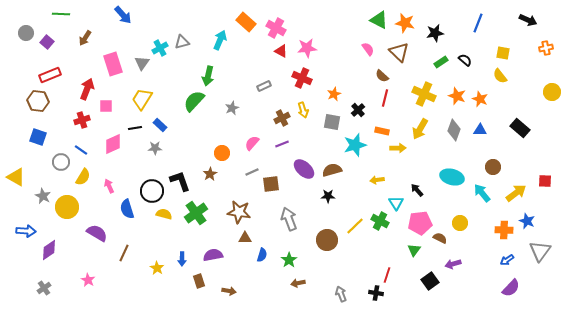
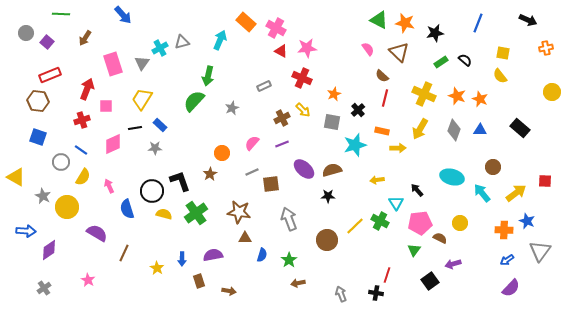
yellow arrow at (303, 110): rotated 28 degrees counterclockwise
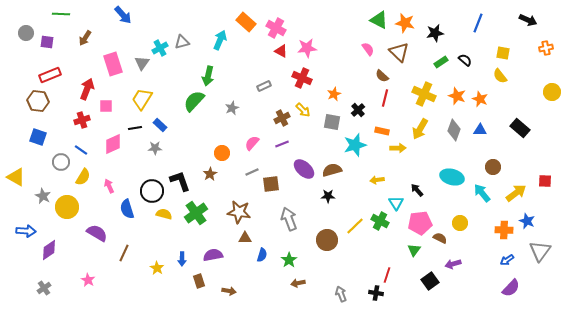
purple square at (47, 42): rotated 32 degrees counterclockwise
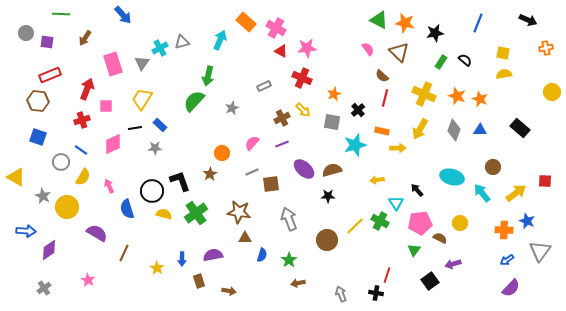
green rectangle at (441, 62): rotated 24 degrees counterclockwise
yellow semicircle at (500, 76): moved 4 px right, 2 px up; rotated 119 degrees clockwise
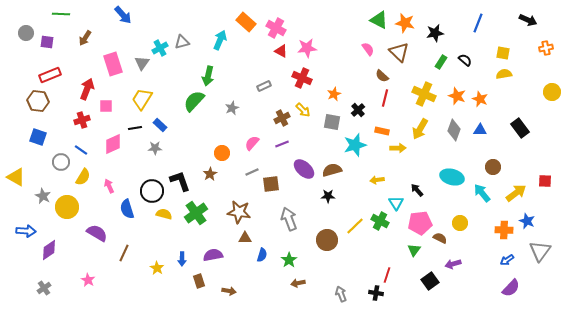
black rectangle at (520, 128): rotated 12 degrees clockwise
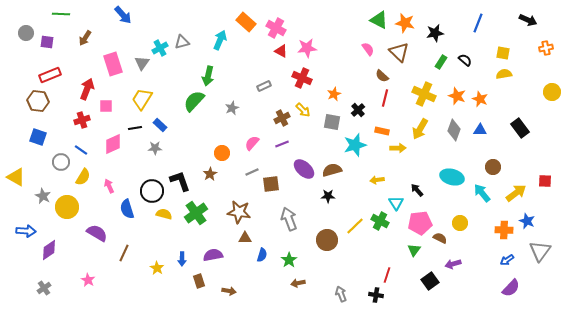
black cross at (376, 293): moved 2 px down
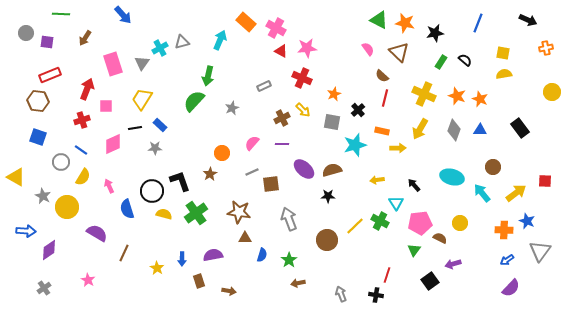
purple line at (282, 144): rotated 24 degrees clockwise
black arrow at (417, 190): moved 3 px left, 5 px up
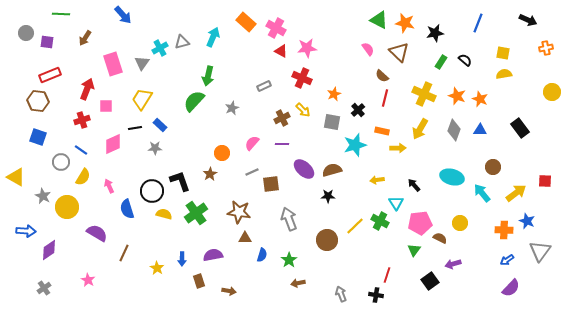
cyan arrow at (220, 40): moved 7 px left, 3 px up
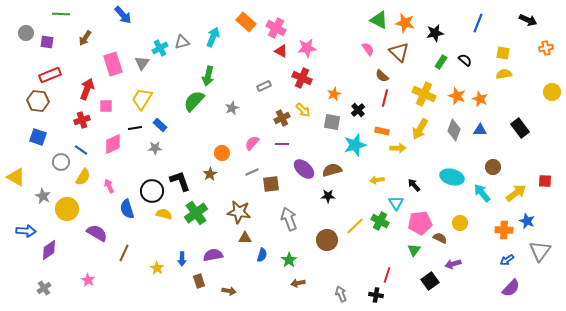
yellow circle at (67, 207): moved 2 px down
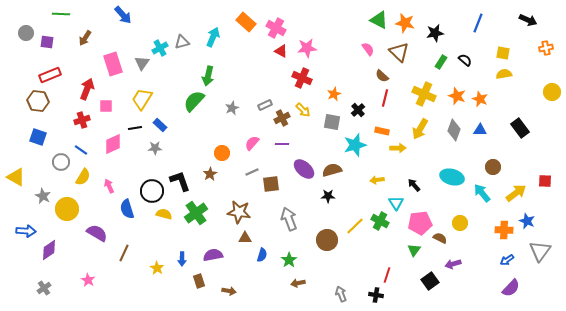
gray rectangle at (264, 86): moved 1 px right, 19 px down
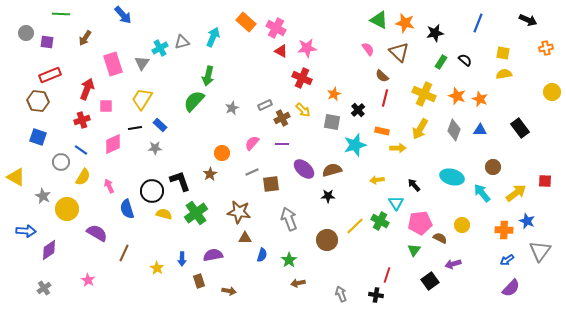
yellow circle at (460, 223): moved 2 px right, 2 px down
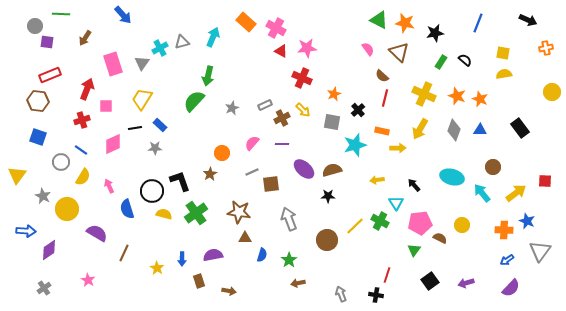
gray circle at (26, 33): moved 9 px right, 7 px up
yellow triangle at (16, 177): moved 1 px right, 2 px up; rotated 36 degrees clockwise
purple arrow at (453, 264): moved 13 px right, 19 px down
